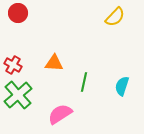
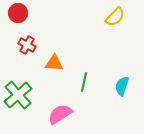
red cross: moved 14 px right, 20 px up
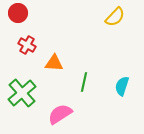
green cross: moved 4 px right, 2 px up
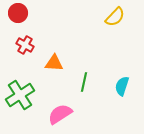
red cross: moved 2 px left
green cross: moved 2 px left, 2 px down; rotated 8 degrees clockwise
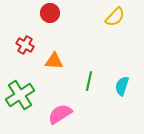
red circle: moved 32 px right
orange triangle: moved 2 px up
green line: moved 5 px right, 1 px up
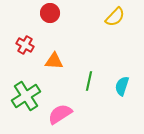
green cross: moved 6 px right, 1 px down
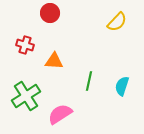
yellow semicircle: moved 2 px right, 5 px down
red cross: rotated 12 degrees counterclockwise
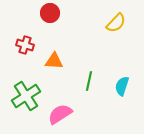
yellow semicircle: moved 1 px left, 1 px down
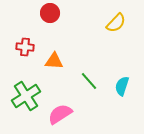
red cross: moved 2 px down; rotated 12 degrees counterclockwise
green line: rotated 54 degrees counterclockwise
